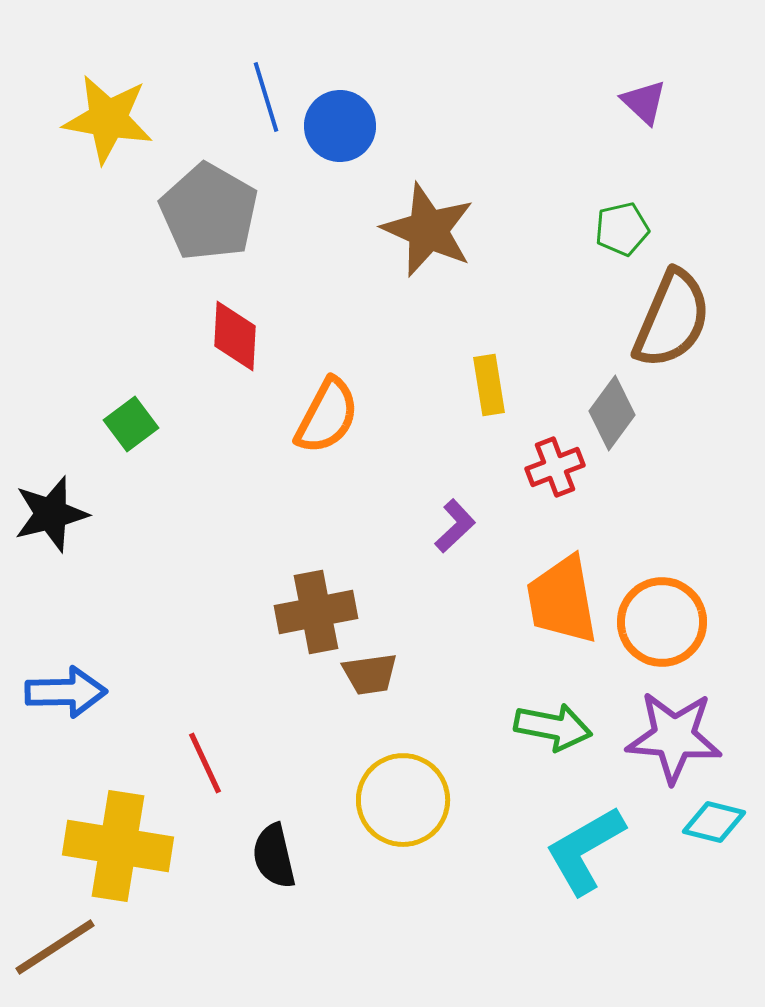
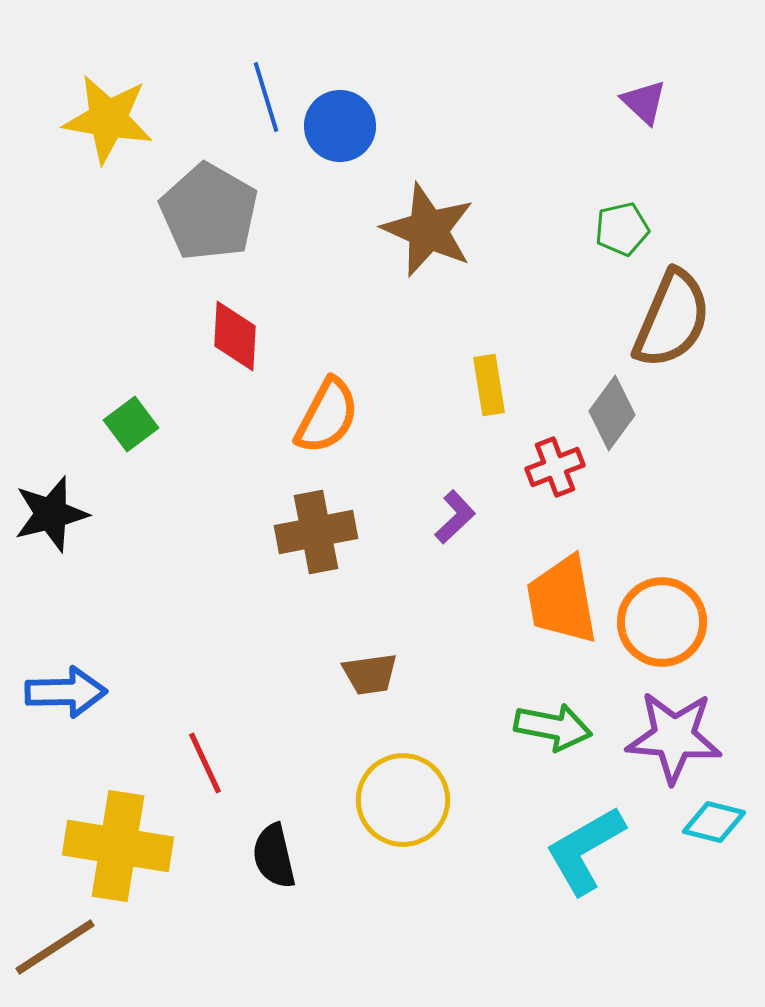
purple L-shape: moved 9 px up
brown cross: moved 80 px up
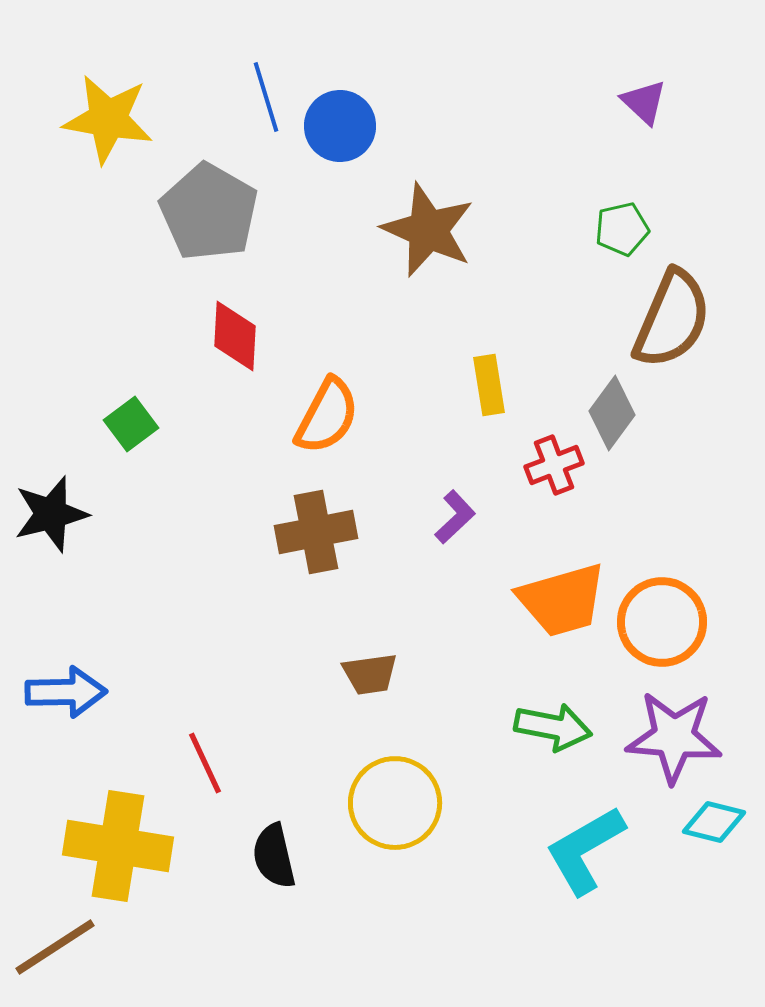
red cross: moved 1 px left, 2 px up
orange trapezoid: rotated 96 degrees counterclockwise
yellow circle: moved 8 px left, 3 px down
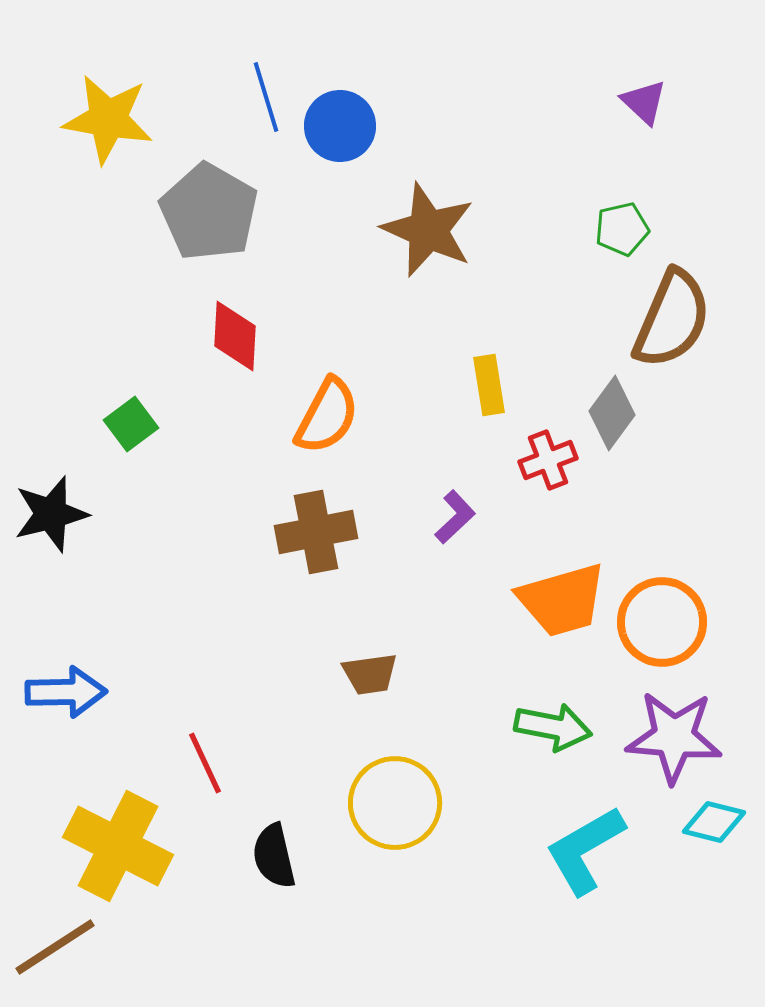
red cross: moved 6 px left, 5 px up
yellow cross: rotated 18 degrees clockwise
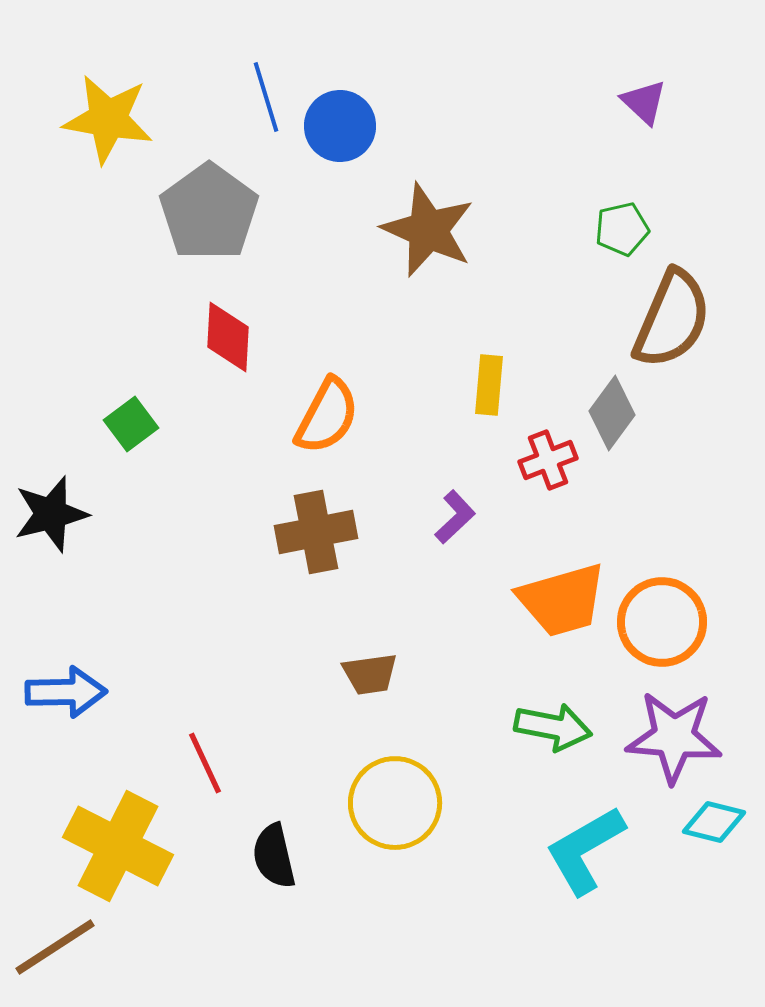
gray pentagon: rotated 6 degrees clockwise
red diamond: moved 7 px left, 1 px down
yellow rectangle: rotated 14 degrees clockwise
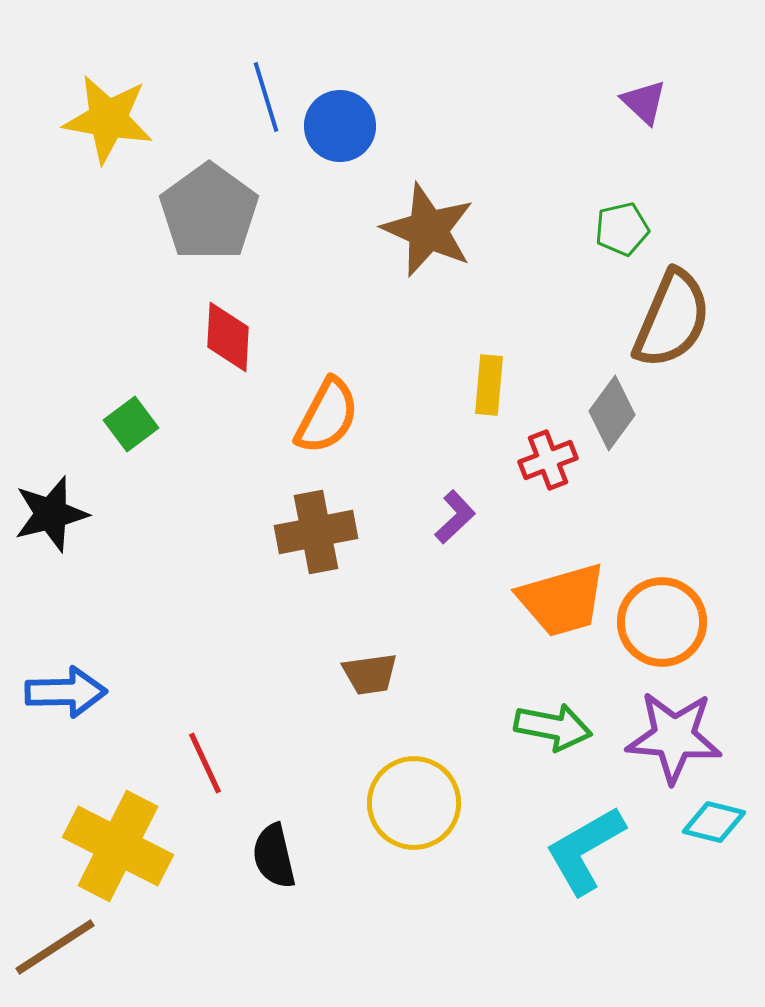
yellow circle: moved 19 px right
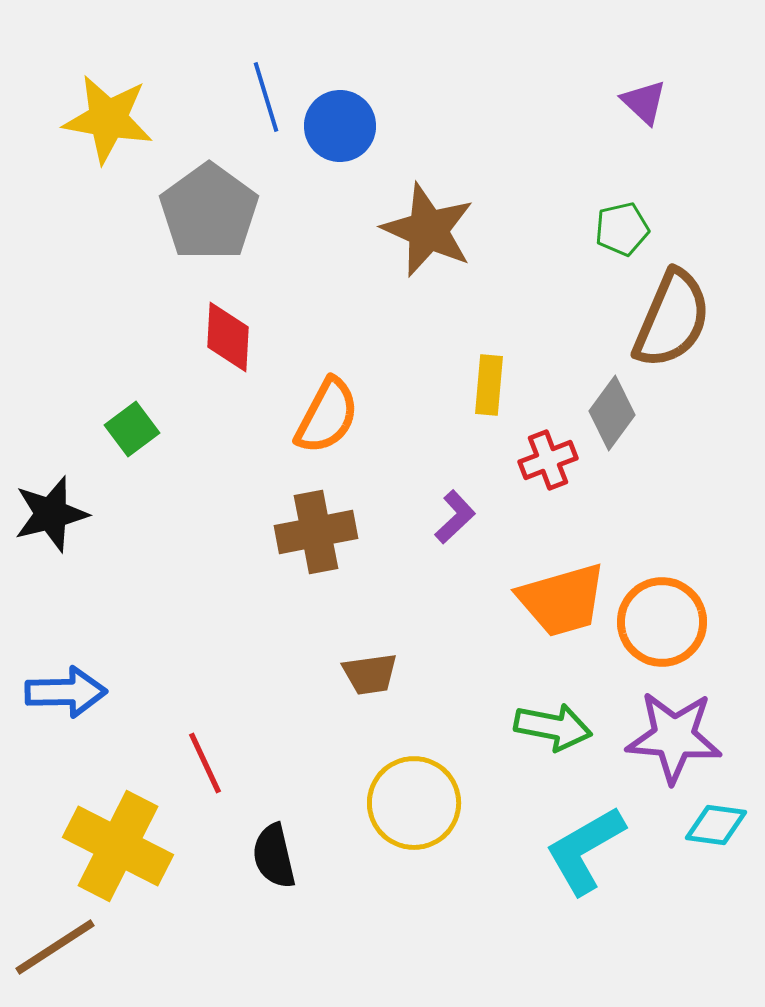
green square: moved 1 px right, 5 px down
cyan diamond: moved 2 px right, 3 px down; rotated 6 degrees counterclockwise
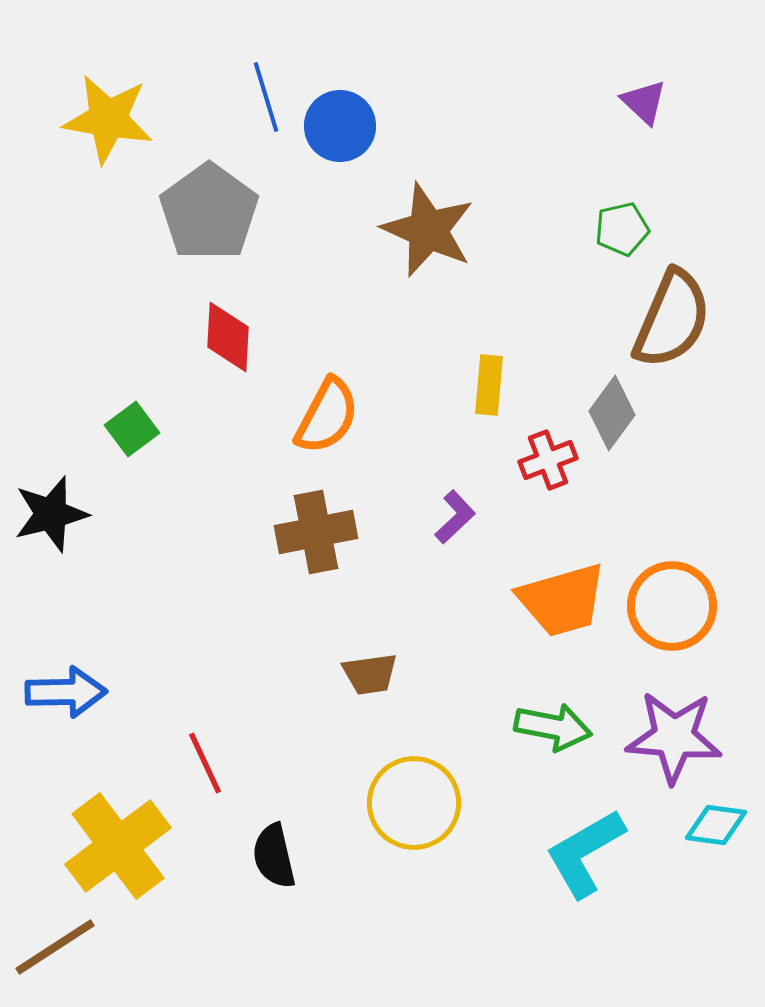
orange circle: moved 10 px right, 16 px up
yellow cross: rotated 26 degrees clockwise
cyan L-shape: moved 3 px down
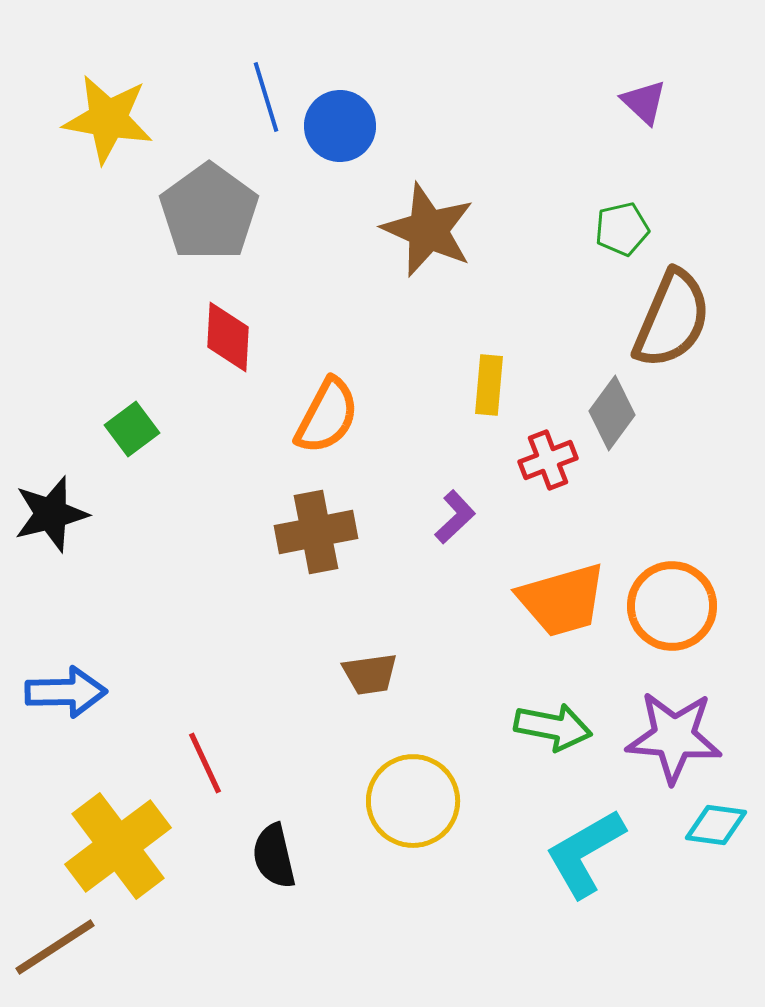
yellow circle: moved 1 px left, 2 px up
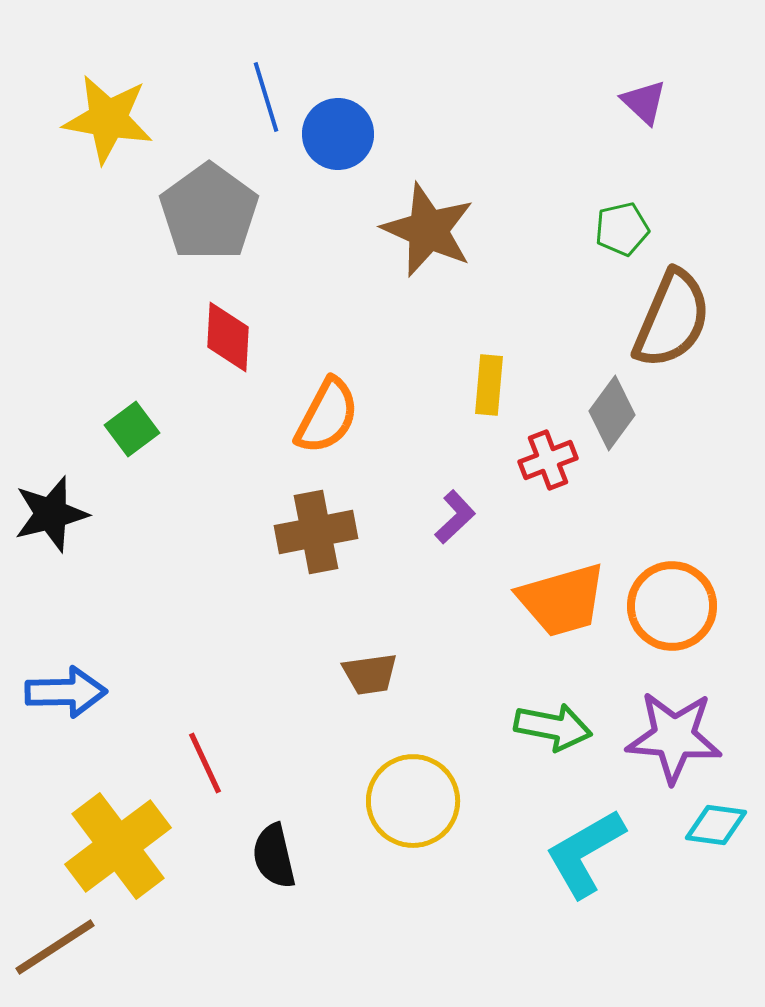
blue circle: moved 2 px left, 8 px down
